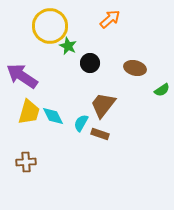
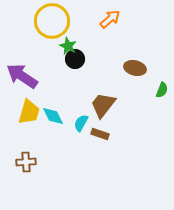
yellow circle: moved 2 px right, 5 px up
black circle: moved 15 px left, 4 px up
green semicircle: rotated 35 degrees counterclockwise
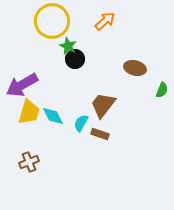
orange arrow: moved 5 px left, 2 px down
purple arrow: moved 9 px down; rotated 64 degrees counterclockwise
brown cross: moved 3 px right; rotated 18 degrees counterclockwise
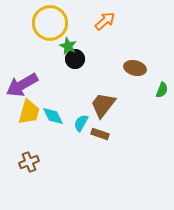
yellow circle: moved 2 px left, 2 px down
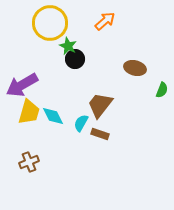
brown trapezoid: moved 3 px left
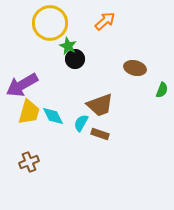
brown trapezoid: rotated 148 degrees counterclockwise
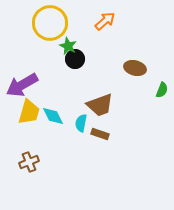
cyan semicircle: rotated 18 degrees counterclockwise
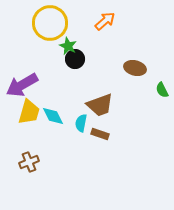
green semicircle: rotated 133 degrees clockwise
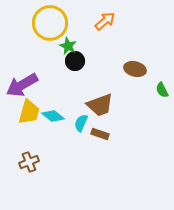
black circle: moved 2 px down
brown ellipse: moved 1 px down
cyan diamond: rotated 25 degrees counterclockwise
cyan semicircle: rotated 12 degrees clockwise
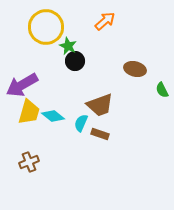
yellow circle: moved 4 px left, 4 px down
